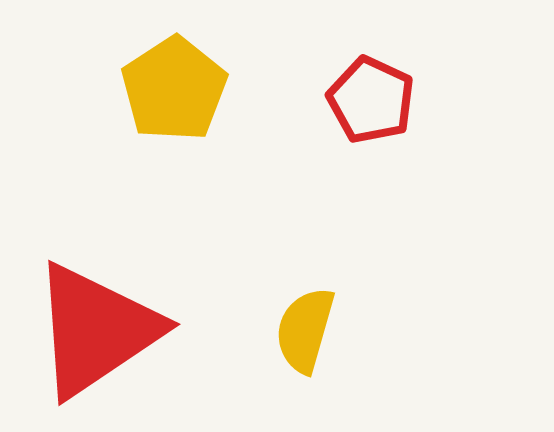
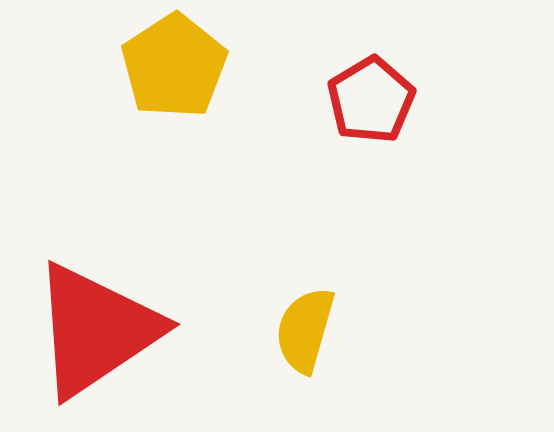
yellow pentagon: moved 23 px up
red pentagon: rotated 16 degrees clockwise
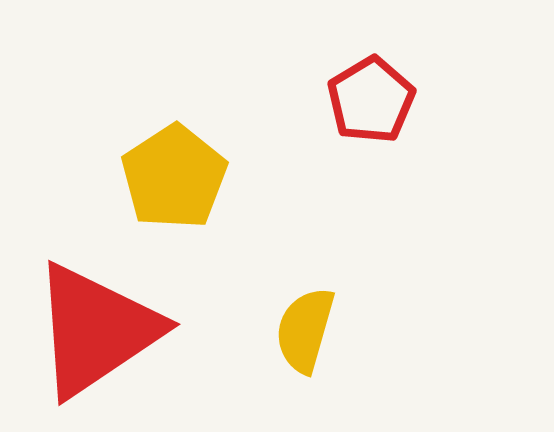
yellow pentagon: moved 111 px down
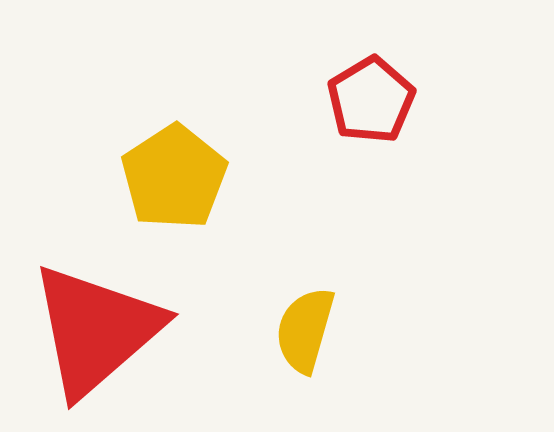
red triangle: rotated 7 degrees counterclockwise
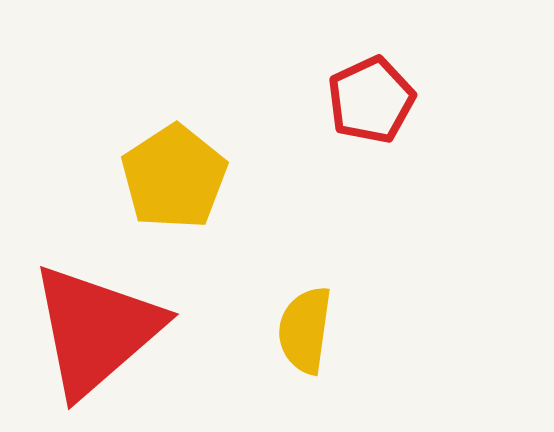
red pentagon: rotated 6 degrees clockwise
yellow semicircle: rotated 8 degrees counterclockwise
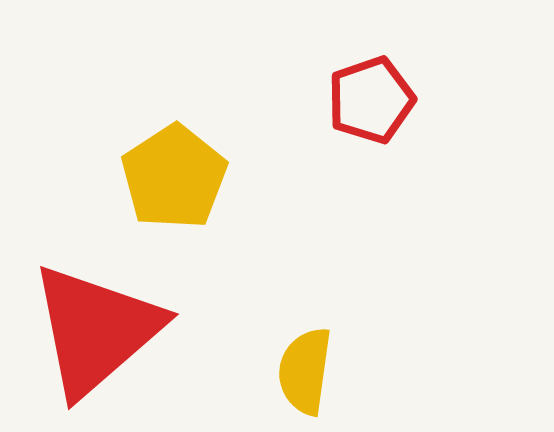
red pentagon: rotated 6 degrees clockwise
yellow semicircle: moved 41 px down
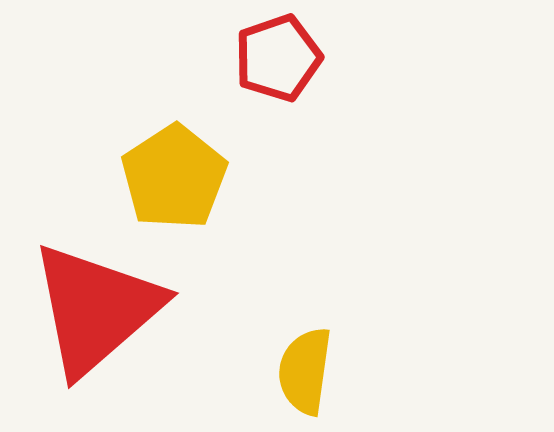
red pentagon: moved 93 px left, 42 px up
red triangle: moved 21 px up
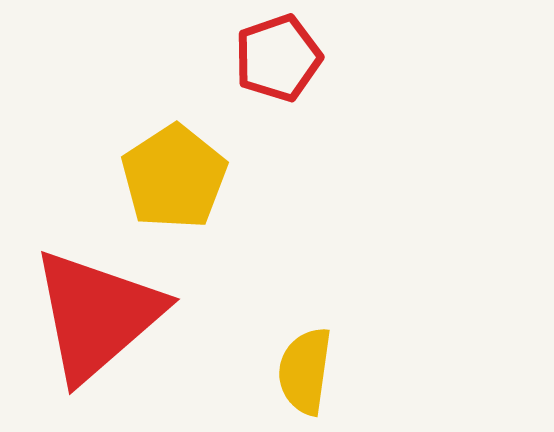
red triangle: moved 1 px right, 6 px down
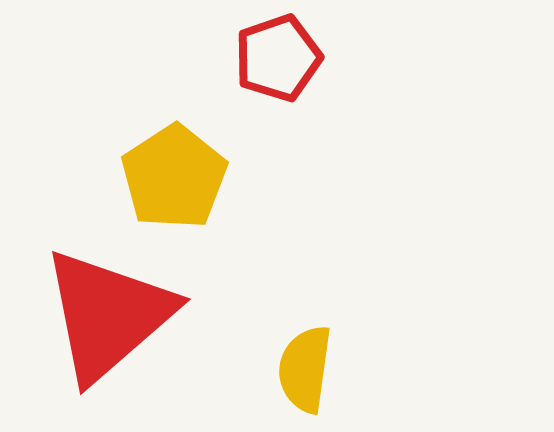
red triangle: moved 11 px right
yellow semicircle: moved 2 px up
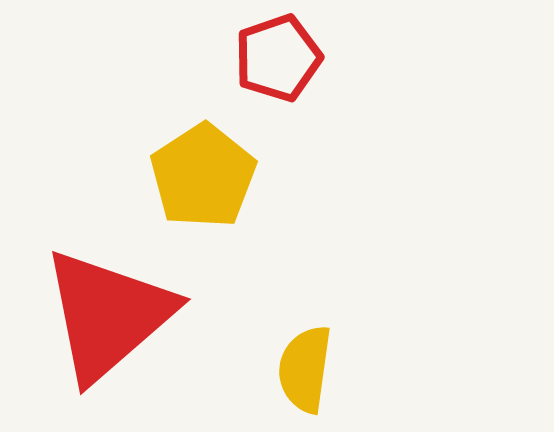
yellow pentagon: moved 29 px right, 1 px up
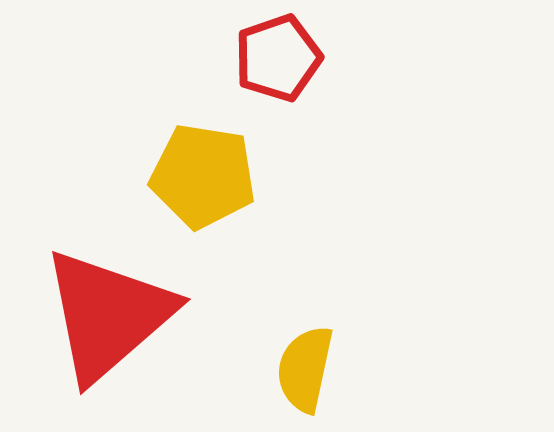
yellow pentagon: rotated 30 degrees counterclockwise
yellow semicircle: rotated 4 degrees clockwise
